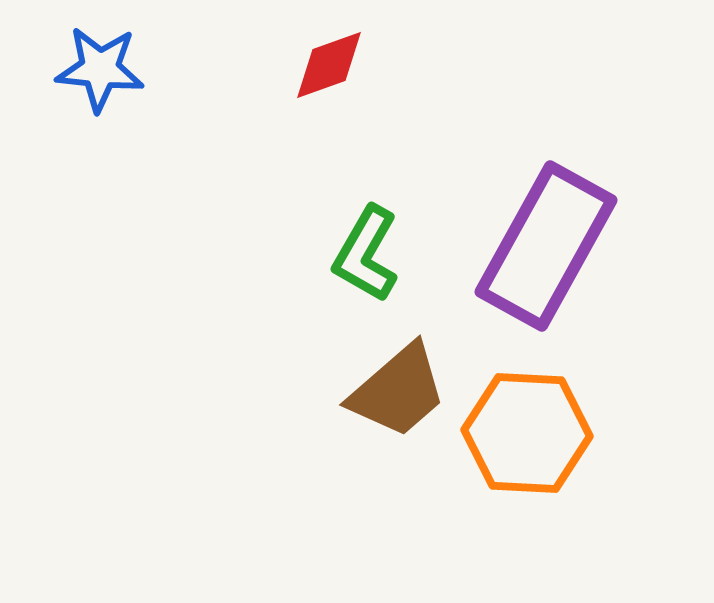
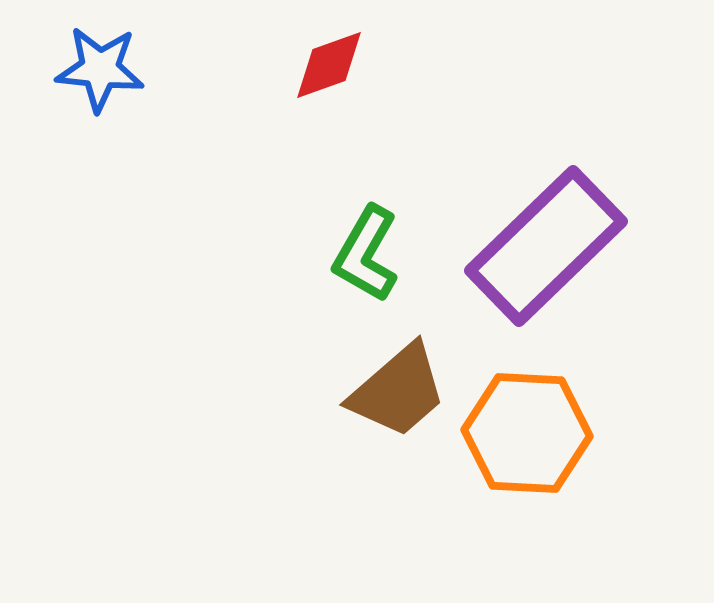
purple rectangle: rotated 17 degrees clockwise
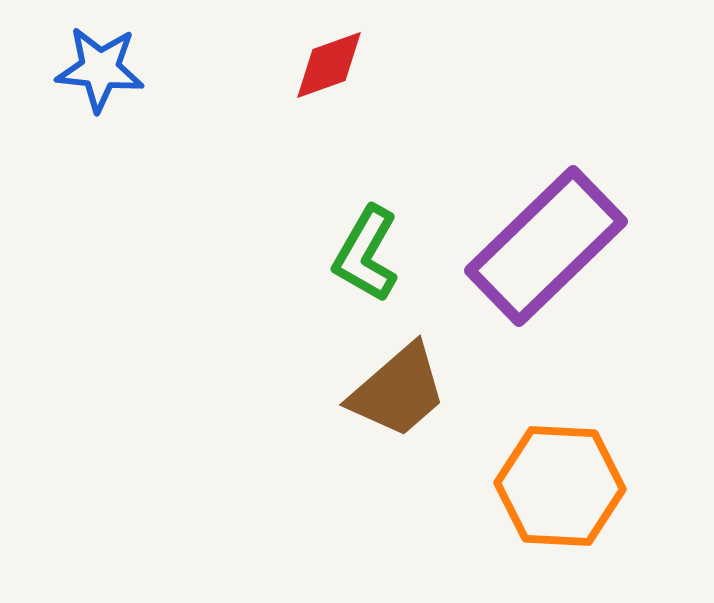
orange hexagon: moved 33 px right, 53 px down
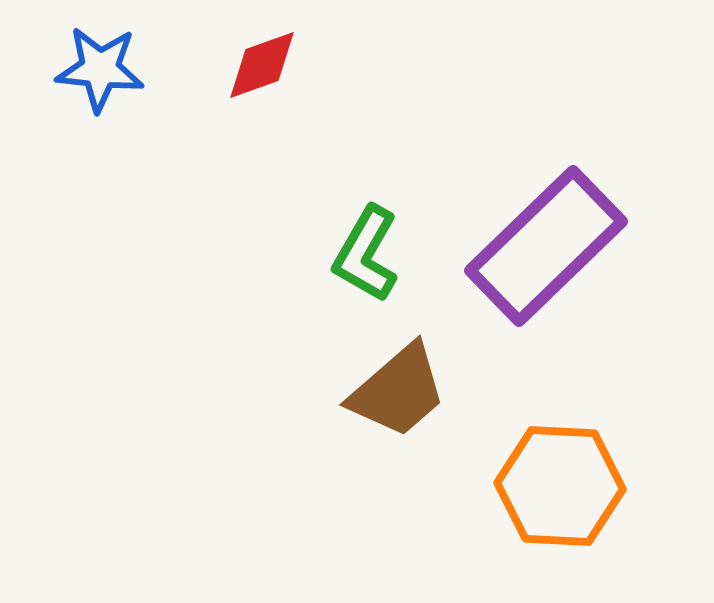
red diamond: moved 67 px left
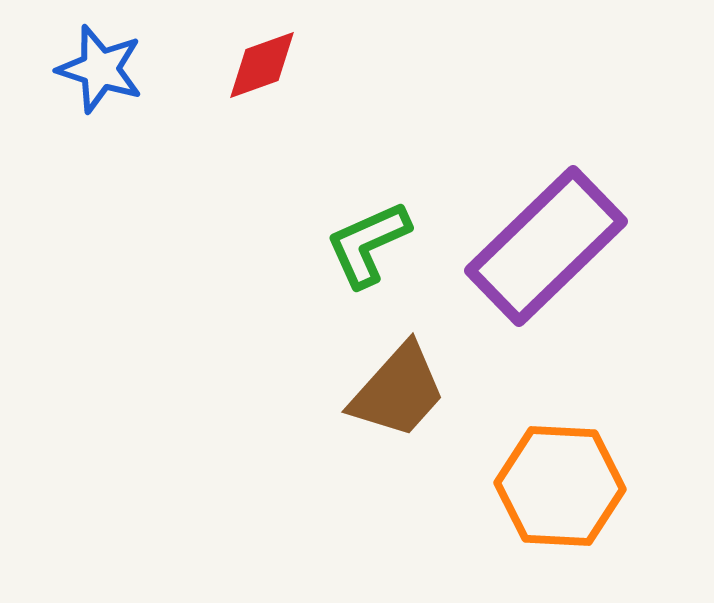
blue star: rotated 12 degrees clockwise
green L-shape: moved 2 px right, 10 px up; rotated 36 degrees clockwise
brown trapezoid: rotated 7 degrees counterclockwise
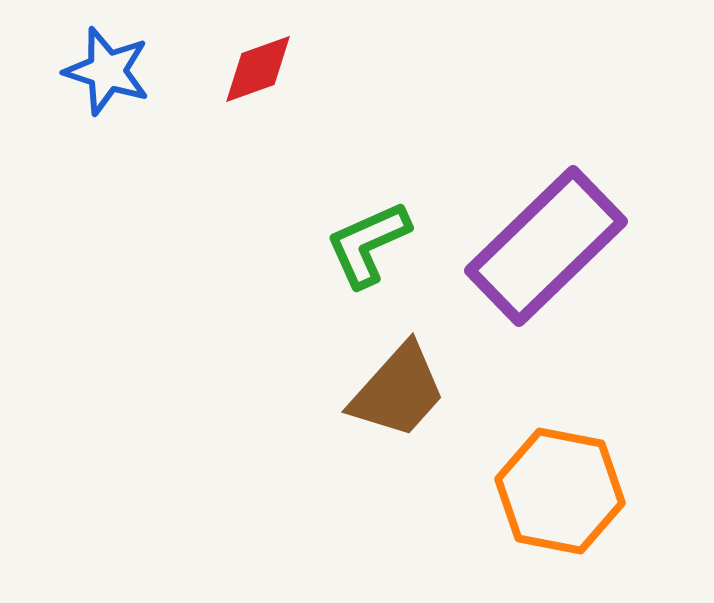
red diamond: moved 4 px left, 4 px down
blue star: moved 7 px right, 2 px down
orange hexagon: moved 5 px down; rotated 8 degrees clockwise
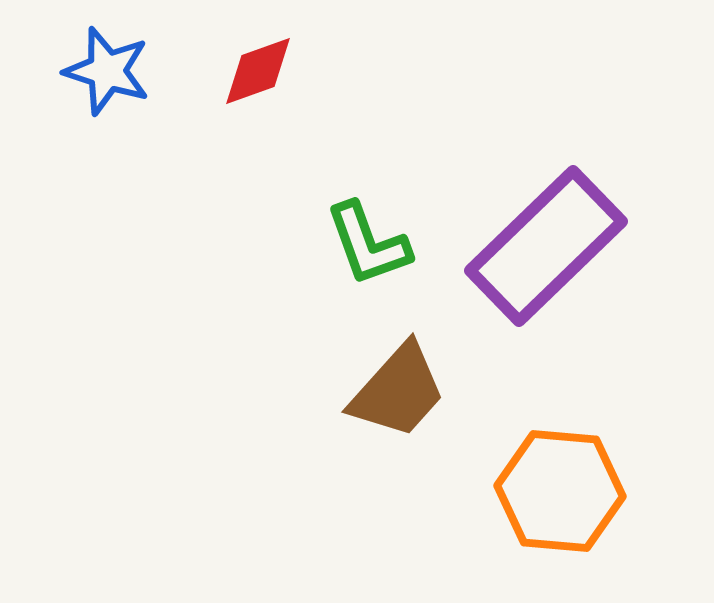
red diamond: moved 2 px down
green L-shape: rotated 86 degrees counterclockwise
orange hexagon: rotated 6 degrees counterclockwise
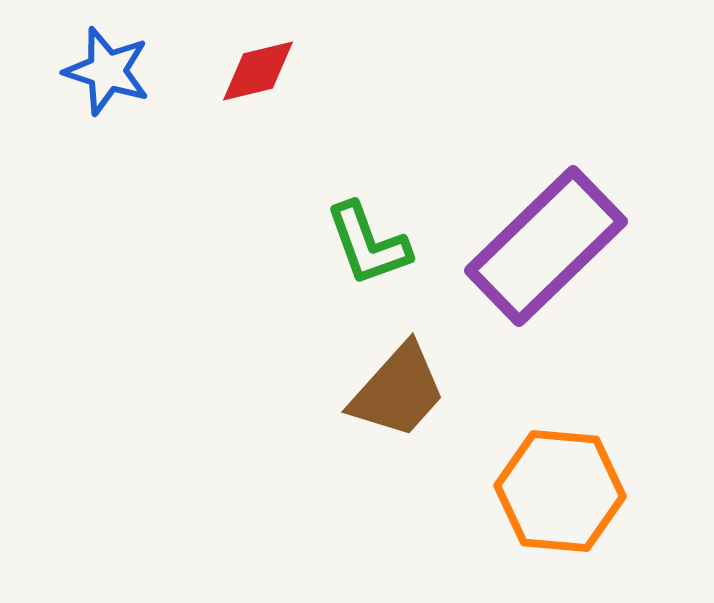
red diamond: rotated 6 degrees clockwise
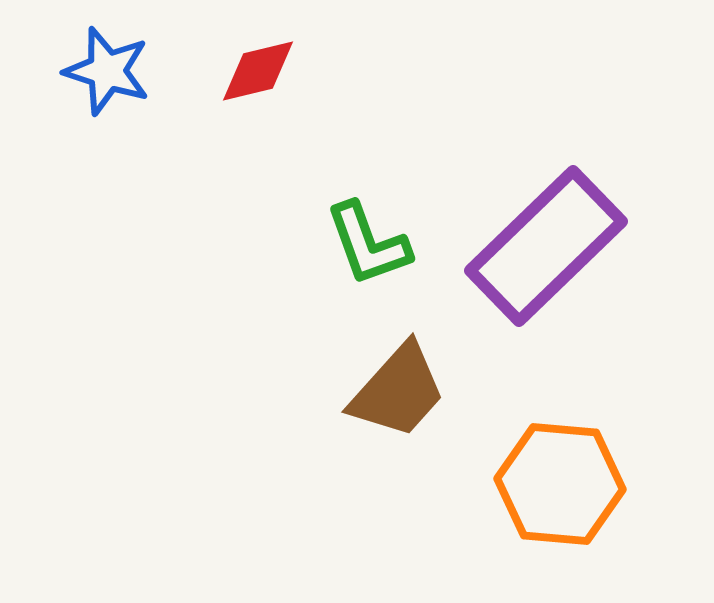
orange hexagon: moved 7 px up
